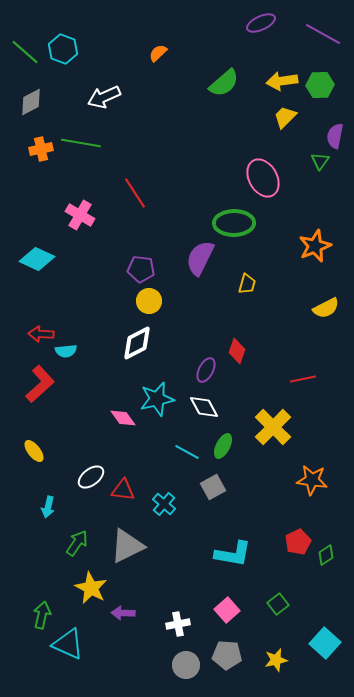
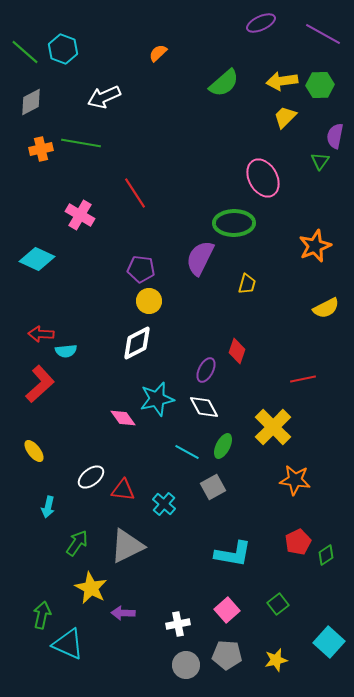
orange star at (312, 480): moved 17 px left
cyan square at (325, 643): moved 4 px right, 1 px up
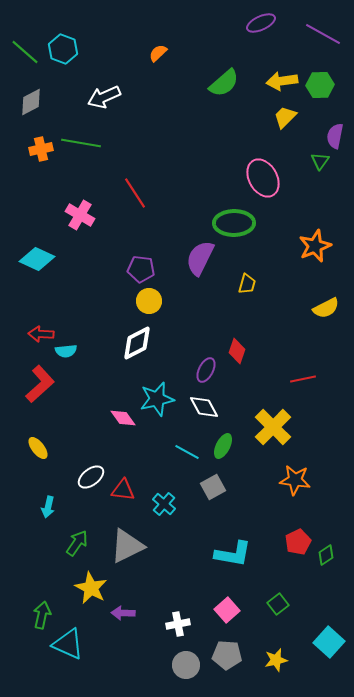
yellow ellipse at (34, 451): moved 4 px right, 3 px up
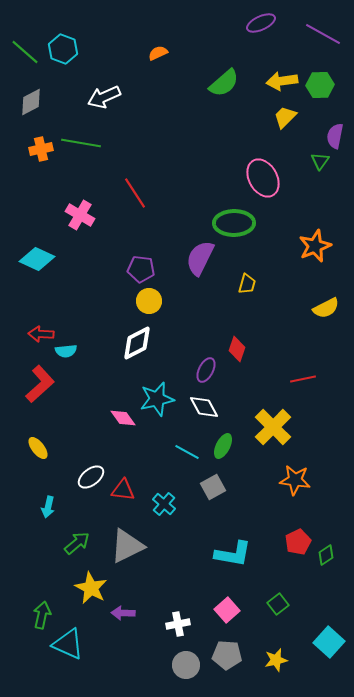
orange semicircle at (158, 53): rotated 18 degrees clockwise
red diamond at (237, 351): moved 2 px up
green arrow at (77, 543): rotated 16 degrees clockwise
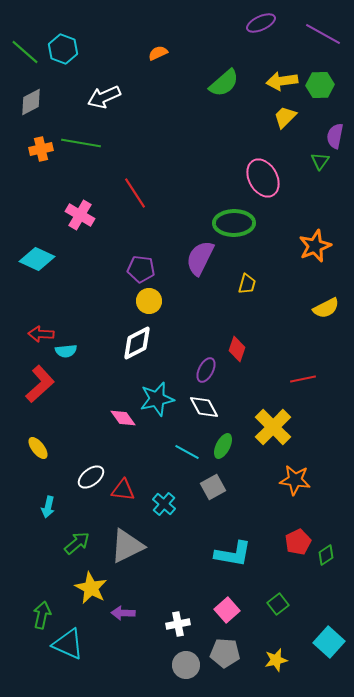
gray pentagon at (227, 655): moved 2 px left, 2 px up
